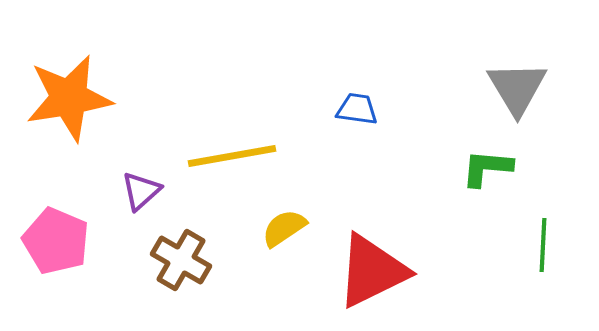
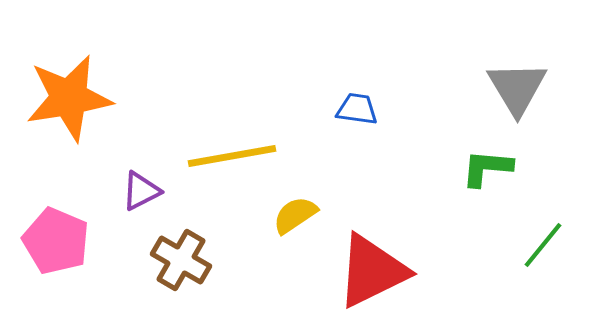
purple triangle: rotated 15 degrees clockwise
yellow semicircle: moved 11 px right, 13 px up
green line: rotated 36 degrees clockwise
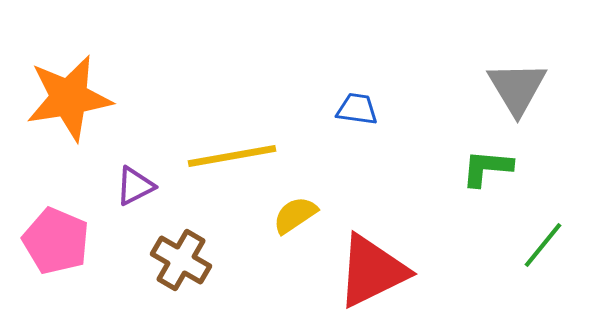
purple triangle: moved 6 px left, 5 px up
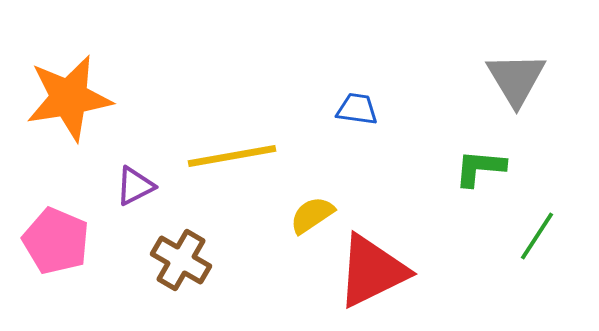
gray triangle: moved 1 px left, 9 px up
green L-shape: moved 7 px left
yellow semicircle: moved 17 px right
green line: moved 6 px left, 9 px up; rotated 6 degrees counterclockwise
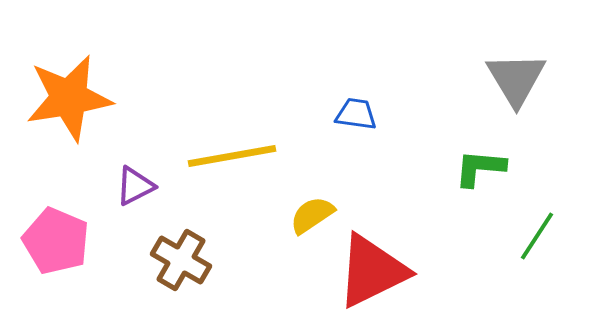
blue trapezoid: moved 1 px left, 5 px down
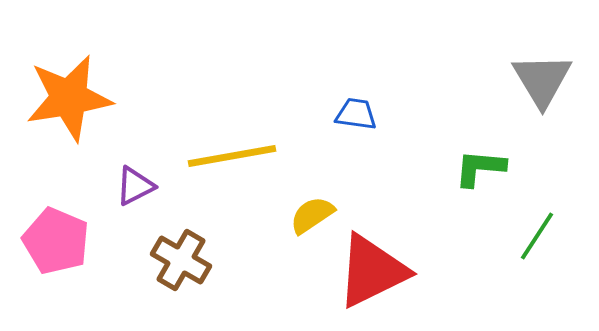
gray triangle: moved 26 px right, 1 px down
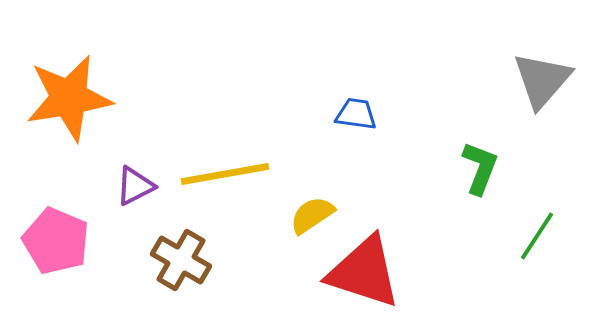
gray triangle: rotated 12 degrees clockwise
yellow line: moved 7 px left, 18 px down
green L-shape: rotated 106 degrees clockwise
red triangle: moved 8 px left, 1 px down; rotated 44 degrees clockwise
